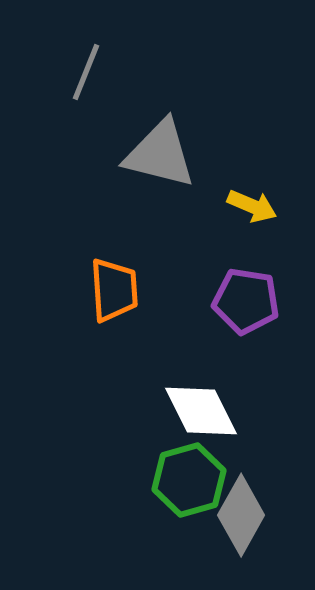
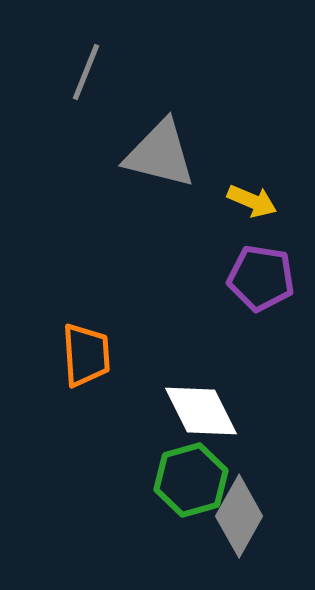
yellow arrow: moved 5 px up
orange trapezoid: moved 28 px left, 65 px down
purple pentagon: moved 15 px right, 23 px up
green hexagon: moved 2 px right
gray diamond: moved 2 px left, 1 px down
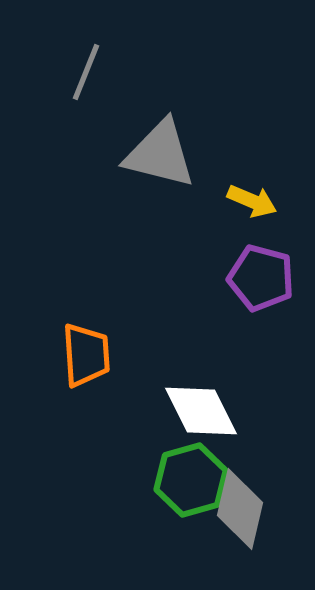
purple pentagon: rotated 6 degrees clockwise
gray diamond: moved 1 px right, 7 px up; rotated 16 degrees counterclockwise
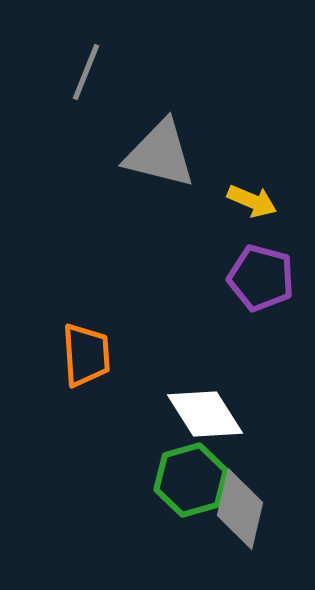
white diamond: moved 4 px right, 3 px down; rotated 6 degrees counterclockwise
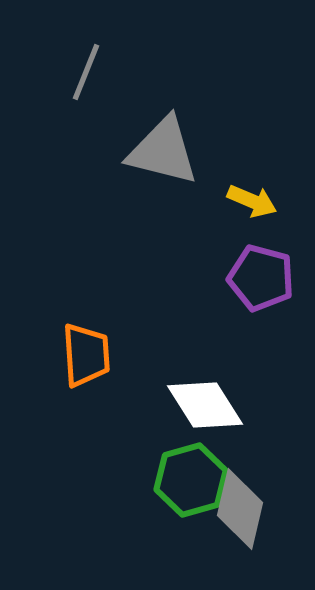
gray triangle: moved 3 px right, 3 px up
white diamond: moved 9 px up
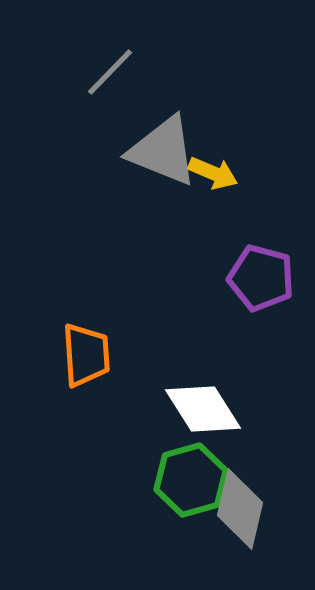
gray line: moved 24 px right; rotated 22 degrees clockwise
gray triangle: rotated 8 degrees clockwise
yellow arrow: moved 39 px left, 28 px up
white diamond: moved 2 px left, 4 px down
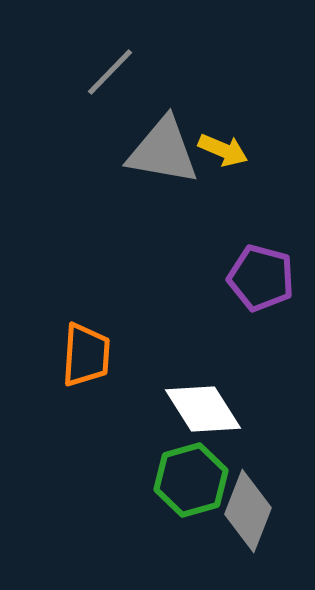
gray triangle: rotated 12 degrees counterclockwise
yellow arrow: moved 10 px right, 23 px up
orange trapezoid: rotated 8 degrees clockwise
gray diamond: moved 8 px right, 2 px down; rotated 8 degrees clockwise
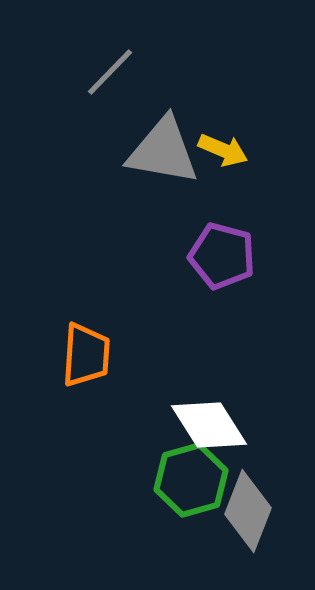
purple pentagon: moved 39 px left, 22 px up
white diamond: moved 6 px right, 16 px down
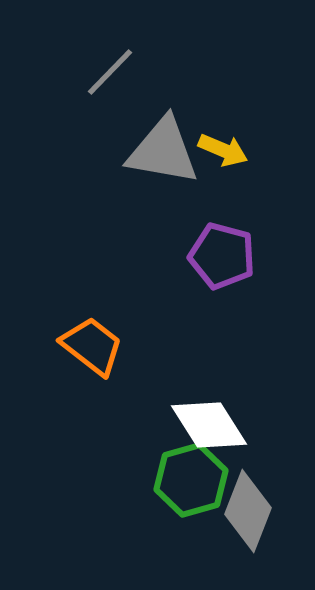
orange trapezoid: moved 6 px right, 9 px up; rotated 56 degrees counterclockwise
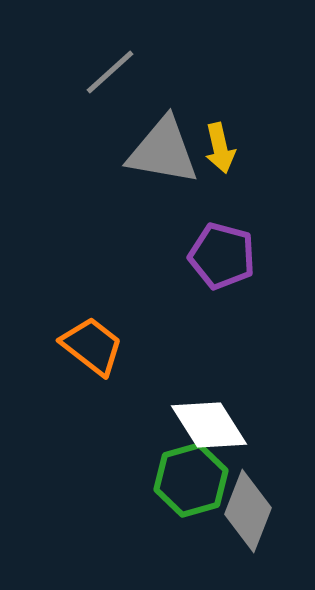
gray line: rotated 4 degrees clockwise
yellow arrow: moved 3 px left, 2 px up; rotated 54 degrees clockwise
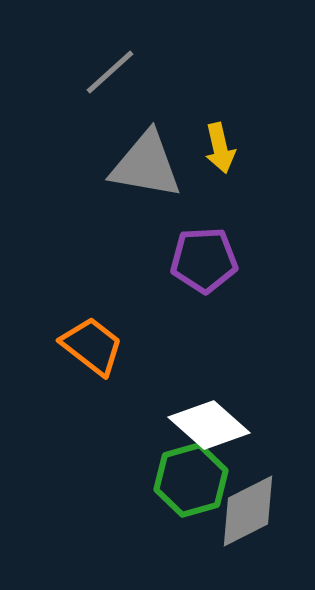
gray triangle: moved 17 px left, 14 px down
purple pentagon: moved 18 px left, 4 px down; rotated 18 degrees counterclockwise
white diamond: rotated 16 degrees counterclockwise
gray diamond: rotated 42 degrees clockwise
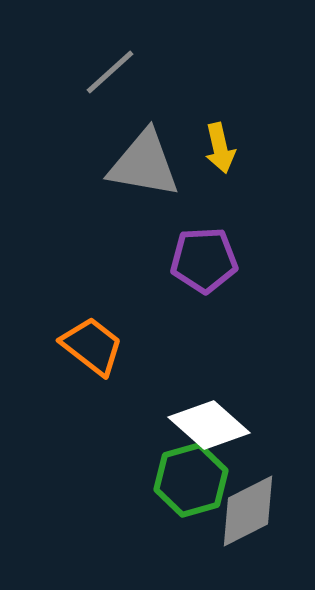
gray triangle: moved 2 px left, 1 px up
